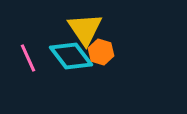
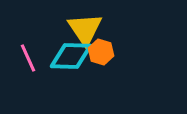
cyan diamond: rotated 51 degrees counterclockwise
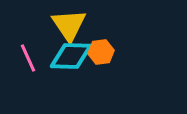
yellow triangle: moved 16 px left, 4 px up
orange hexagon: rotated 25 degrees counterclockwise
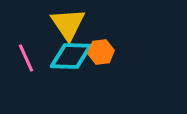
yellow triangle: moved 1 px left, 1 px up
pink line: moved 2 px left
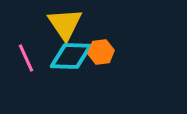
yellow triangle: moved 3 px left
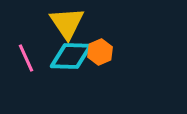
yellow triangle: moved 2 px right, 1 px up
orange hexagon: moved 1 px left; rotated 15 degrees counterclockwise
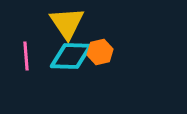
orange hexagon: rotated 10 degrees clockwise
pink line: moved 2 px up; rotated 20 degrees clockwise
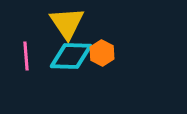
orange hexagon: moved 2 px right, 1 px down; rotated 20 degrees counterclockwise
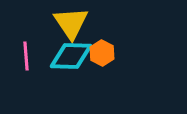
yellow triangle: moved 4 px right
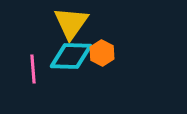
yellow triangle: rotated 9 degrees clockwise
pink line: moved 7 px right, 13 px down
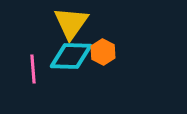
orange hexagon: moved 1 px right, 1 px up
